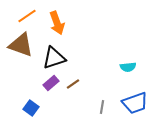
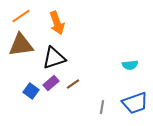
orange line: moved 6 px left
brown triangle: rotated 28 degrees counterclockwise
cyan semicircle: moved 2 px right, 2 px up
blue square: moved 17 px up
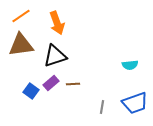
black triangle: moved 1 px right, 2 px up
brown line: rotated 32 degrees clockwise
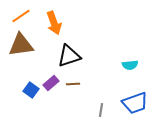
orange arrow: moved 3 px left
black triangle: moved 14 px right
blue square: moved 1 px up
gray line: moved 1 px left, 3 px down
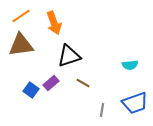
brown line: moved 10 px right, 1 px up; rotated 32 degrees clockwise
gray line: moved 1 px right
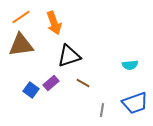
orange line: moved 1 px down
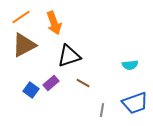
brown triangle: moved 3 px right; rotated 20 degrees counterclockwise
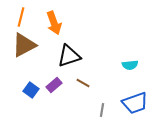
orange line: rotated 42 degrees counterclockwise
purple rectangle: moved 3 px right, 2 px down
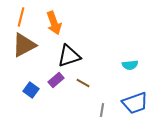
purple rectangle: moved 2 px right, 5 px up
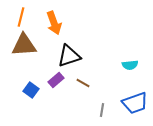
brown triangle: rotated 24 degrees clockwise
